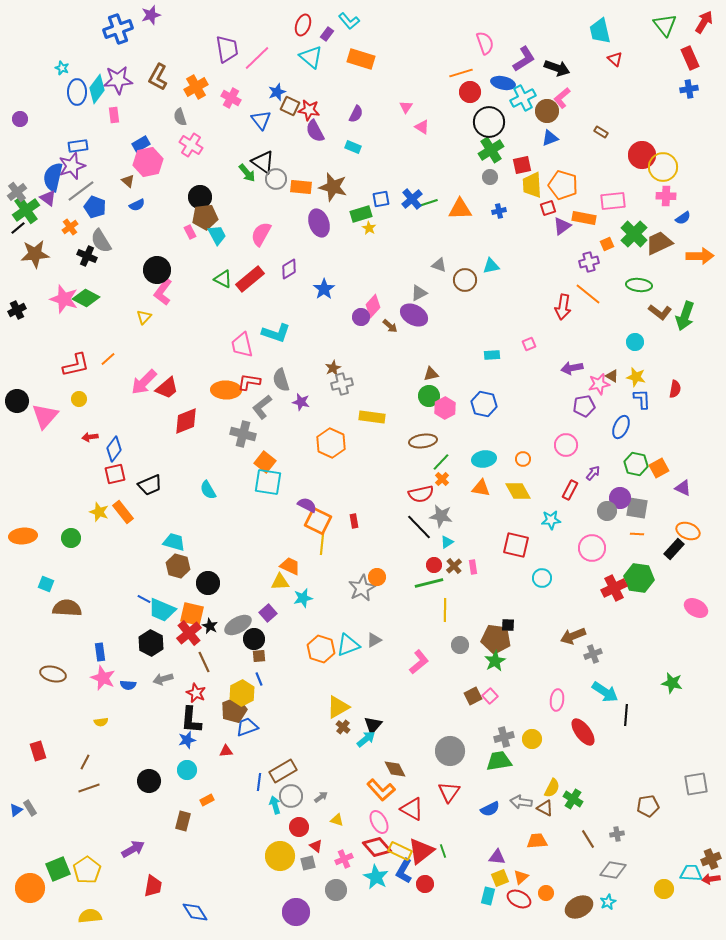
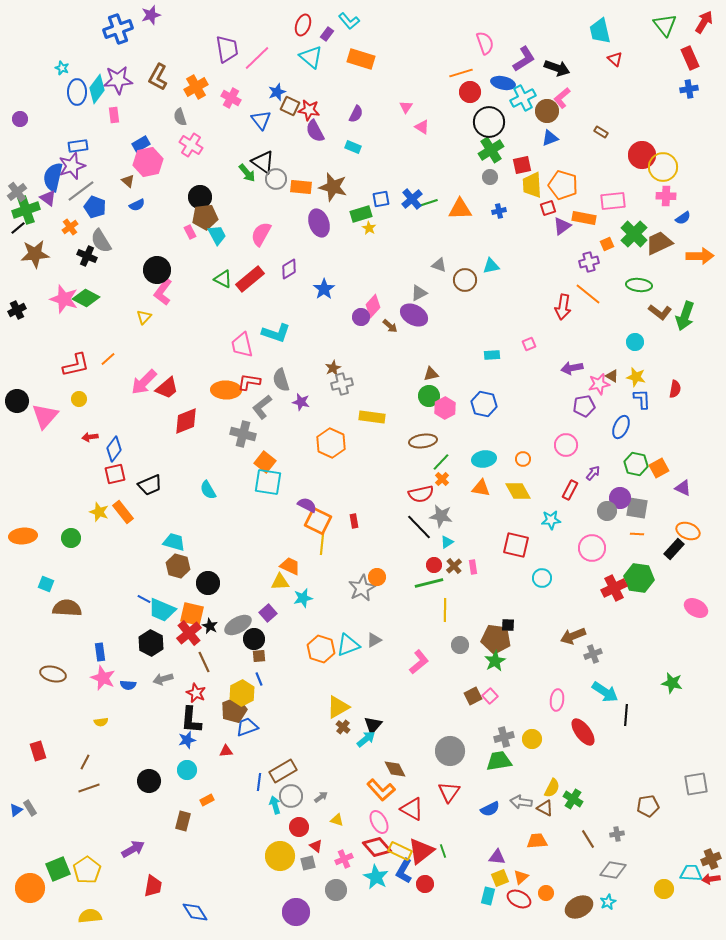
green cross at (26, 210): rotated 16 degrees clockwise
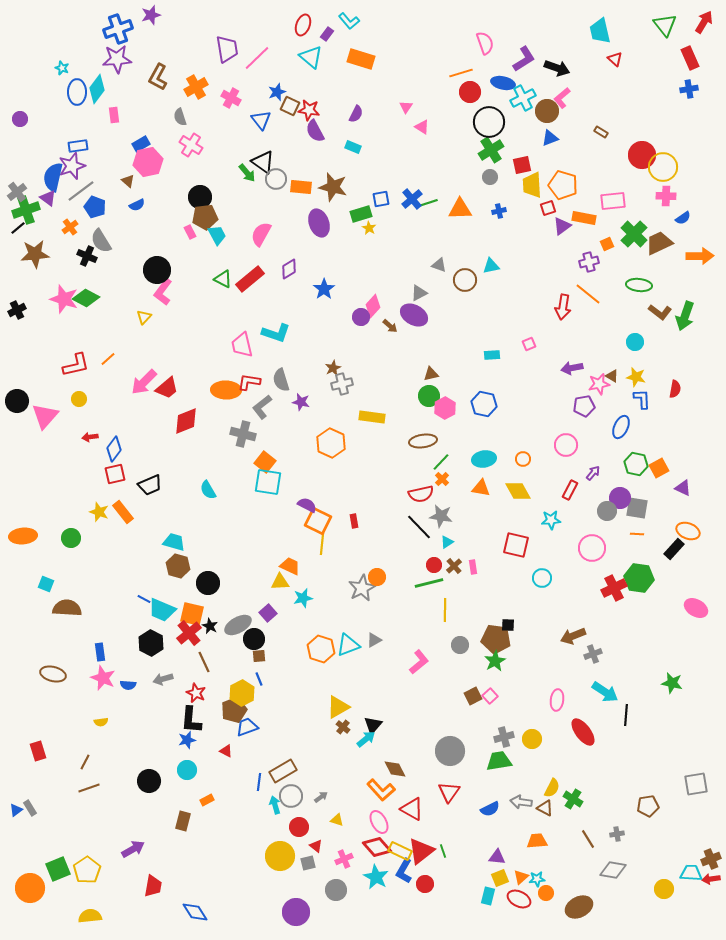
purple star at (118, 80): moved 1 px left, 21 px up
red triangle at (226, 751): rotated 32 degrees clockwise
cyan star at (608, 902): moved 71 px left, 23 px up; rotated 21 degrees clockwise
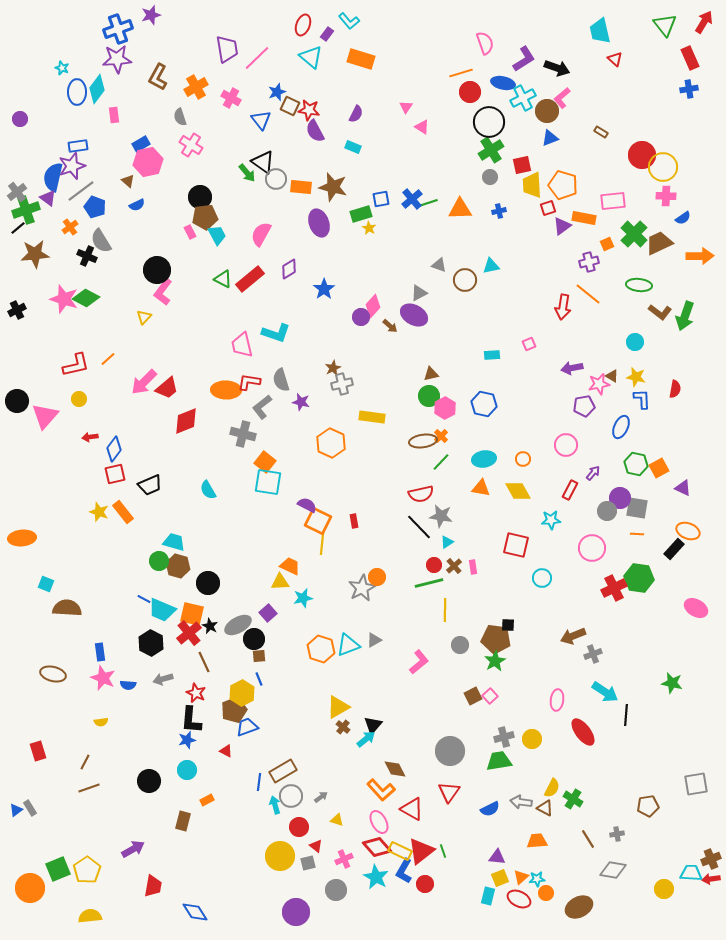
orange cross at (442, 479): moved 1 px left, 43 px up
orange ellipse at (23, 536): moved 1 px left, 2 px down
green circle at (71, 538): moved 88 px right, 23 px down
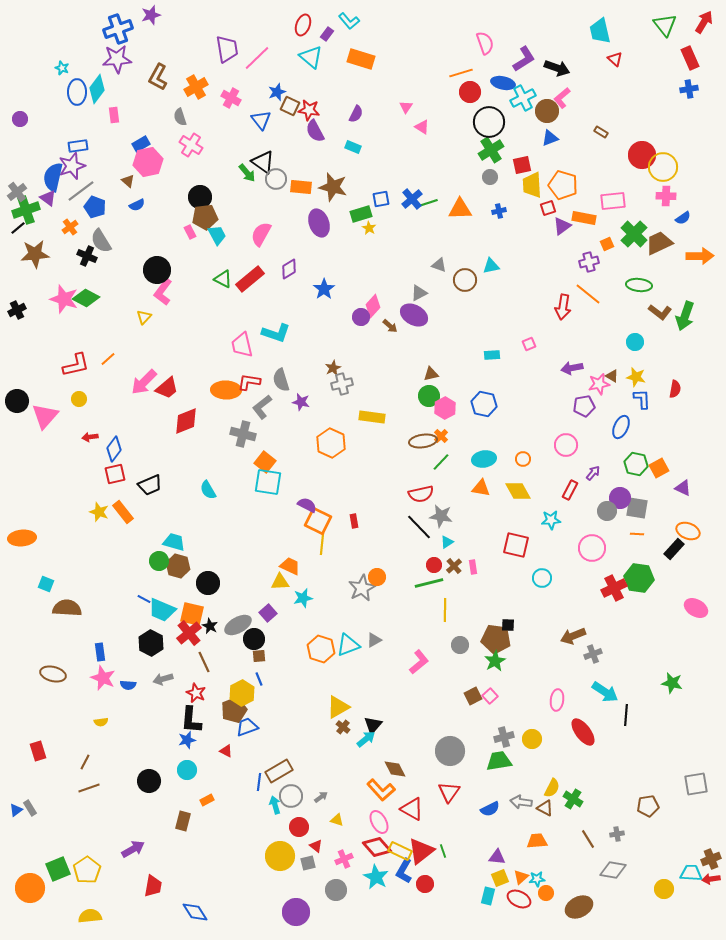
brown rectangle at (283, 771): moved 4 px left
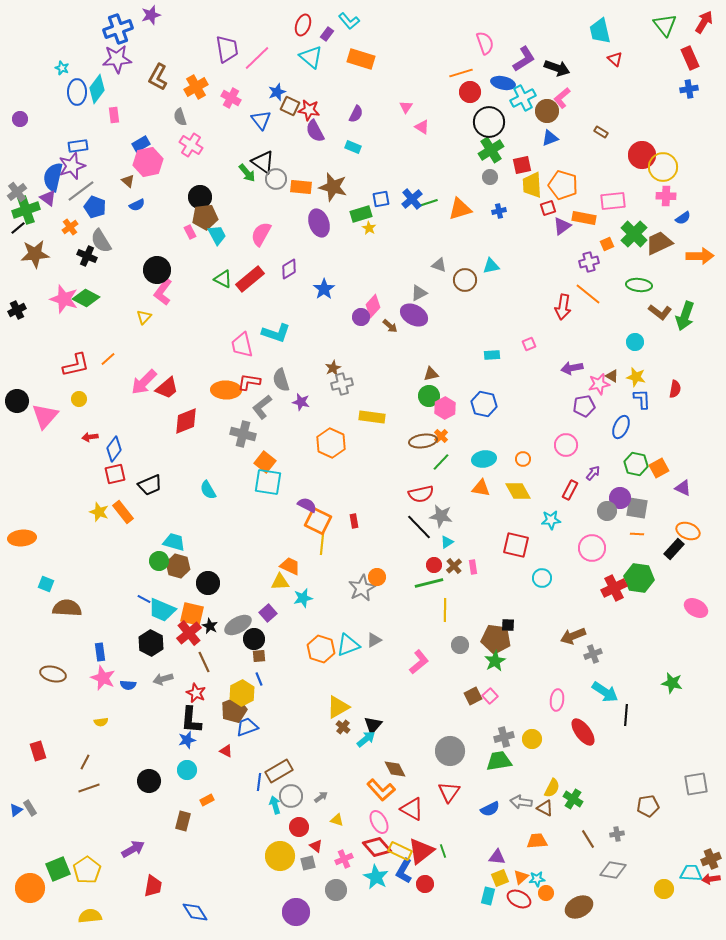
orange triangle at (460, 209): rotated 15 degrees counterclockwise
